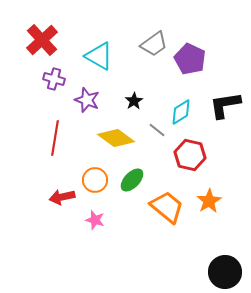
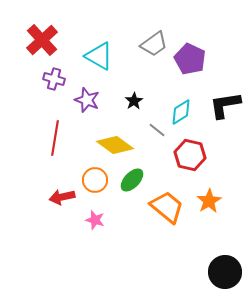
yellow diamond: moved 1 px left, 7 px down
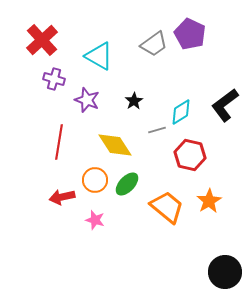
purple pentagon: moved 25 px up
black L-shape: rotated 28 degrees counterclockwise
gray line: rotated 54 degrees counterclockwise
red line: moved 4 px right, 4 px down
yellow diamond: rotated 21 degrees clockwise
green ellipse: moved 5 px left, 4 px down
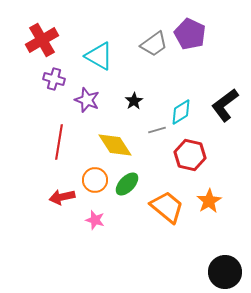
red cross: rotated 12 degrees clockwise
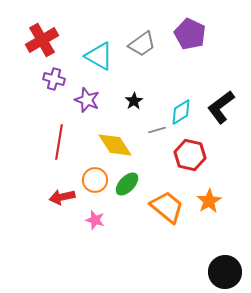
gray trapezoid: moved 12 px left
black L-shape: moved 4 px left, 2 px down
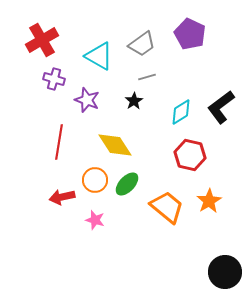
gray line: moved 10 px left, 53 px up
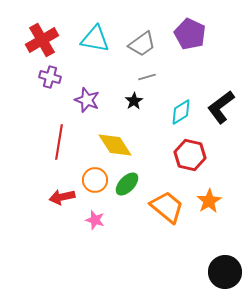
cyan triangle: moved 4 px left, 17 px up; rotated 20 degrees counterclockwise
purple cross: moved 4 px left, 2 px up
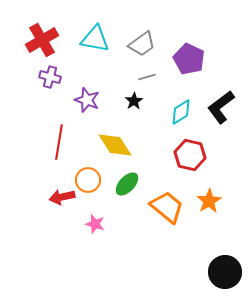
purple pentagon: moved 1 px left, 25 px down
orange circle: moved 7 px left
pink star: moved 4 px down
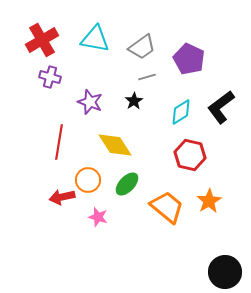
gray trapezoid: moved 3 px down
purple star: moved 3 px right, 2 px down
pink star: moved 3 px right, 7 px up
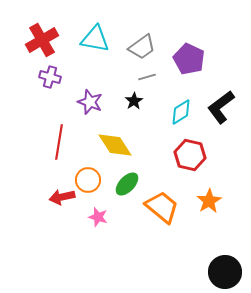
orange trapezoid: moved 5 px left
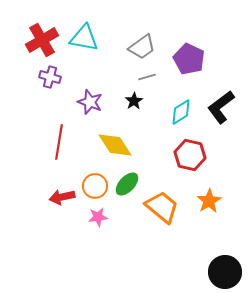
cyan triangle: moved 11 px left, 1 px up
orange circle: moved 7 px right, 6 px down
pink star: rotated 24 degrees counterclockwise
